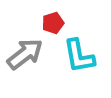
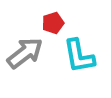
gray arrow: moved 1 px up
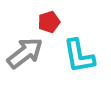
red pentagon: moved 4 px left, 1 px up
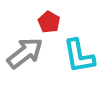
red pentagon: rotated 25 degrees counterclockwise
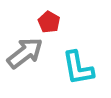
cyan L-shape: moved 1 px left, 12 px down
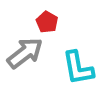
red pentagon: moved 2 px left
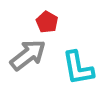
gray arrow: moved 3 px right, 2 px down
